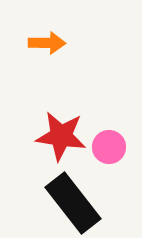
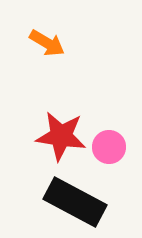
orange arrow: rotated 30 degrees clockwise
black rectangle: moved 2 px right, 1 px up; rotated 24 degrees counterclockwise
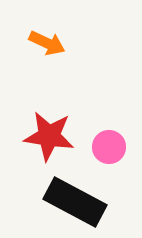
orange arrow: rotated 6 degrees counterclockwise
red star: moved 12 px left
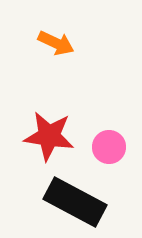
orange arrow: moved 9 px right
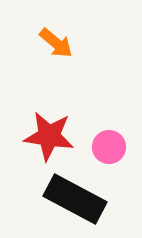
orange arrow: rotated 15 degrees clockwise
black rectangle: moved 3 px up
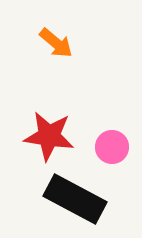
pink circle: moved 3 px right
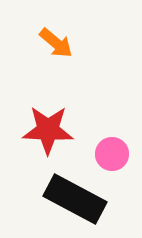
red star: moved 1 px left, 6 px up; rotated 6 degrees counterclockwise
pink circle: moved 7 px down
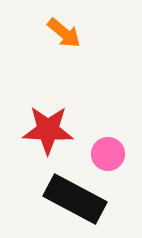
orange arrow: moved 8 px right, 10 px up
pink circle: moved 4 px left
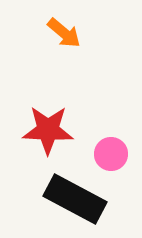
pink circle: moved 3 px right
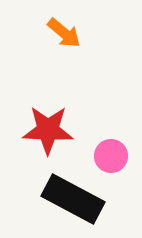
pink circle: moved 2 px down
black rectangle: moved 2 px left
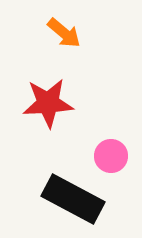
red star: moved 27 px up; rotated 6 degrees counterclockwise
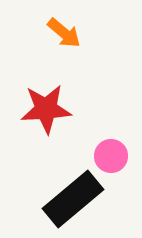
red star: moved 2 px left, 6 px down
black rectangle: rotated 68 degrees counterclockwise
